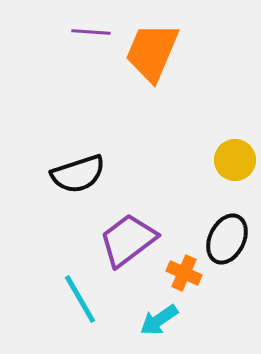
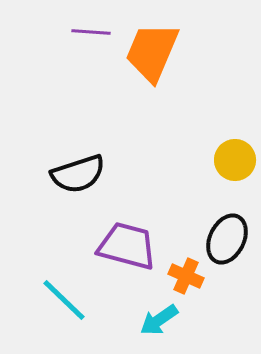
purple trapezoid: moved 1 px left, 6 px down; rotated 52 degrees clockwise
orange cross: moved 2 px right, 3 px down
cyan line: moved 16 px left, 1 px down; rotated 16 degrees counterclockwise
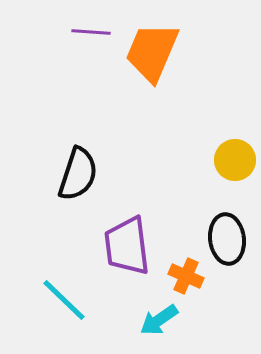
black semicircle: rotated 54 degrees counterclockwise
black ellipse: rotated 33 degrees counterclockwise
purple trapezoid: rotated 112 degrees counterclockwise
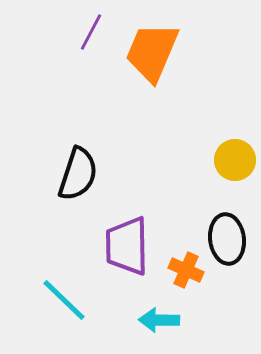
purple line: rotated 66 degrees counterclockwise
purple trapezoid: rotated 6 degrees clockwise
orange cross: moved 6 px up
cyan arrow: rotated 36 degrees clockwise
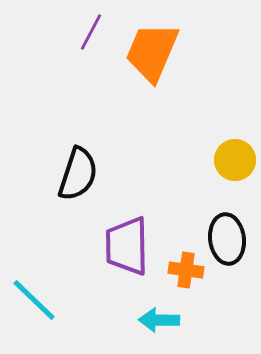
orange cross: rotated 16 degrees counterclockwise
cyan line: moved 30 px left
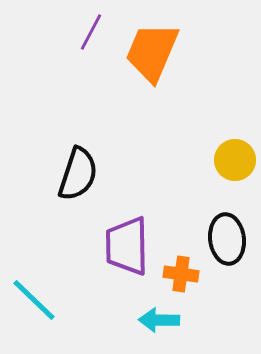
orange cross: moved 5 px left, 4 px down
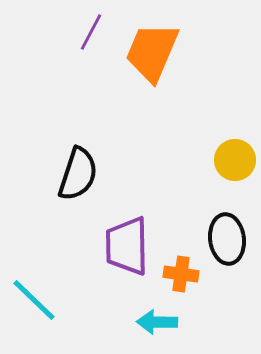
cyan arrow: moved 2 px left, 2 px down
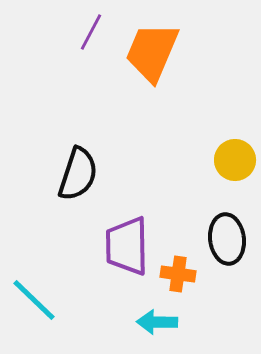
orange cross: moved 3 px left
